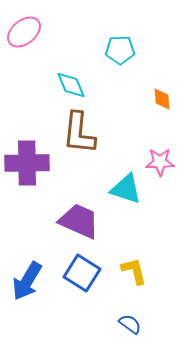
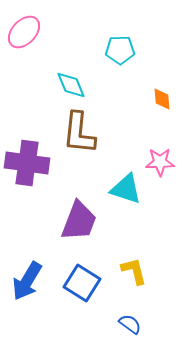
pink ellipse: rotated 8 degrees counterclockwise
purple cross: rotated 9 degrees clockwise
purple trapezoid: rotated 87 degrees clockwise
blue square: moved 10 px down
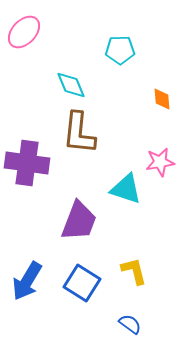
pink star: rotated 8 degrees counterclockwise
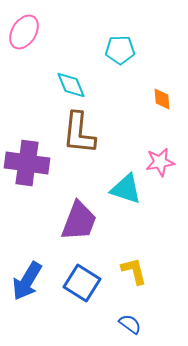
pink ellipse: rotated 12 degrees counterclockwise
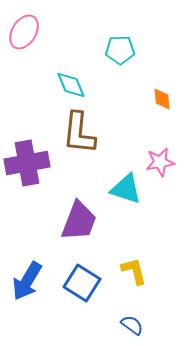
purple cross: rotated 18 degrees counterclockwise
blue semicircle: moved 2 px right, 1 px down
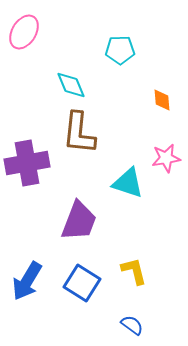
orange diamond: moved 1 px down
pink star: moved 6 px right, 4 px up
cyan triangle: moved 2 px right, 6 px up
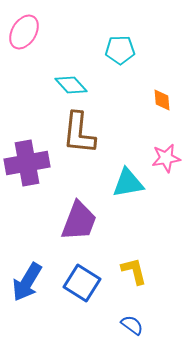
cyan diamond: rotated 20 degrees counterclockwise
cyan triangle: rotated 28 degrees counterclockwise
blue arrow: moved 1 px down
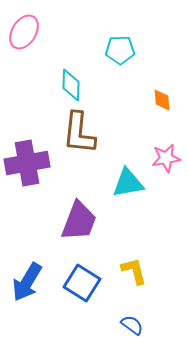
cyan diamond: rotated 44 degrees clockwise
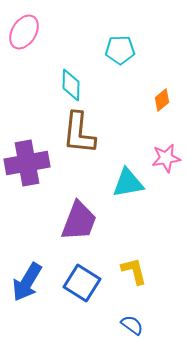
orange diamond: rotated 55 degrees clockwise
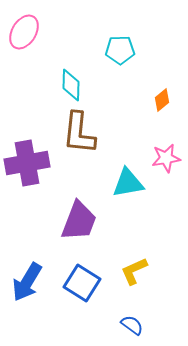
yellow L-shape: rotated 100 degrees counterclockwise
